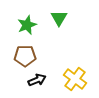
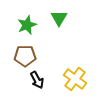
black arrow: rotated 84 degrees clockwise
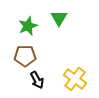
green star: moved 1 px right, 1 px down
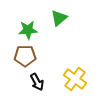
green triangle: rotated 18 degrees clockwise
green star: moved 4 px down; rotated 18 degrees clockwise
black arrow: moved 2 px down
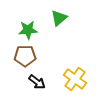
black arrow: rotated 24 degrees counterclockwise
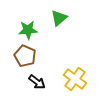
brown pentagon: rotated 25 degrees clockwise
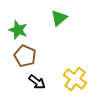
green star: moved 10 px left; rotated 24 degrees clockwise
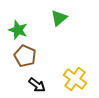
black arrow: moved 3 px down
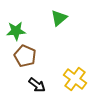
green star: moved 2 px left, 1 px down; rotated 24 degrees counterclockwise
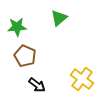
green star: moved 1 px right, 4 px up
yellow cross: moved 7 px right
